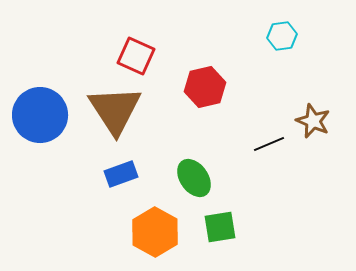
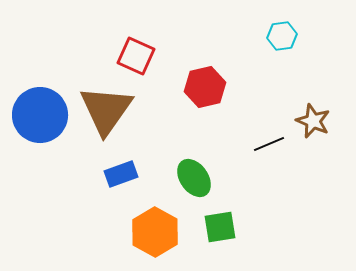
brown triangle: moved 9 px left; rotated 8 degrees clockwise
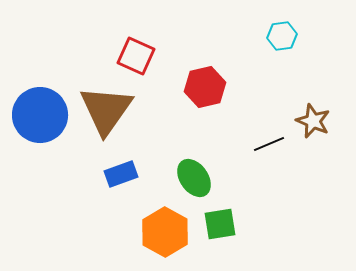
green square: moved 3 px up
orange hexagon: moved 10 px right
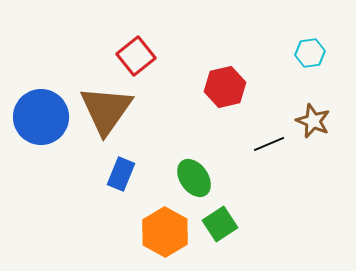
cyan hexagon: moved 28 px right, 17 px down
red square: rotated 27 degrees clockwise
red hexagon: moved 20 px right
blue circle: moved 1 px right, 2 px down
blue rectangle: rotated 48 degrees counterclockwise
green square: rotated 24 degrees counterclockwise
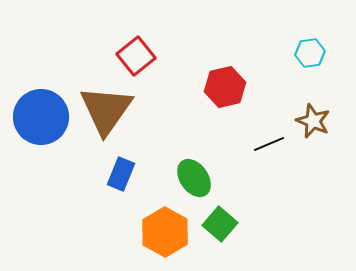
green square: rotated 16 degrees counterclockwise
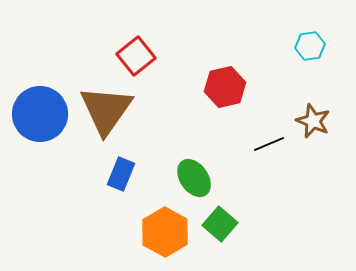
cyan hexagon: moved 7 px up
blue circle: moved 1 px left, 3 px up
